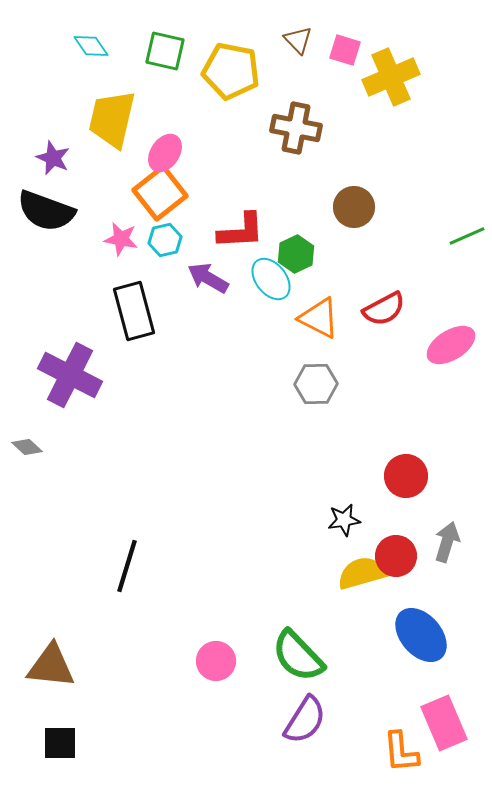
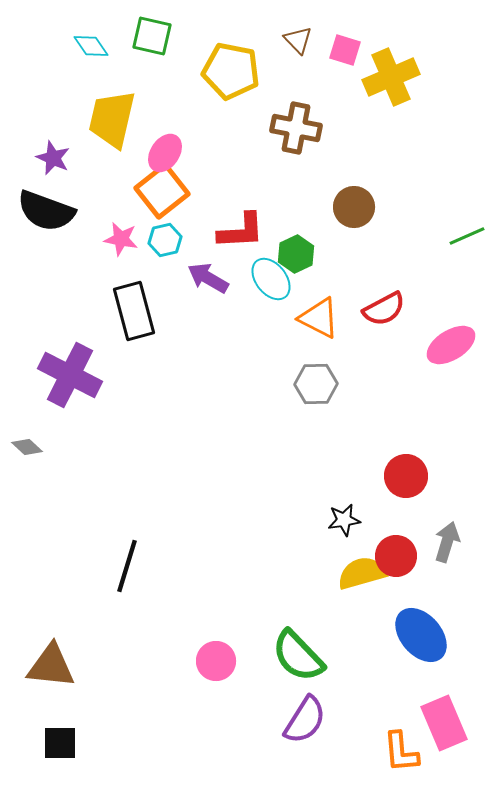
green square at (165, 51): moved 13 px left, 15 px up
orange square at (160, 193): moved 2 px right, 2 px up
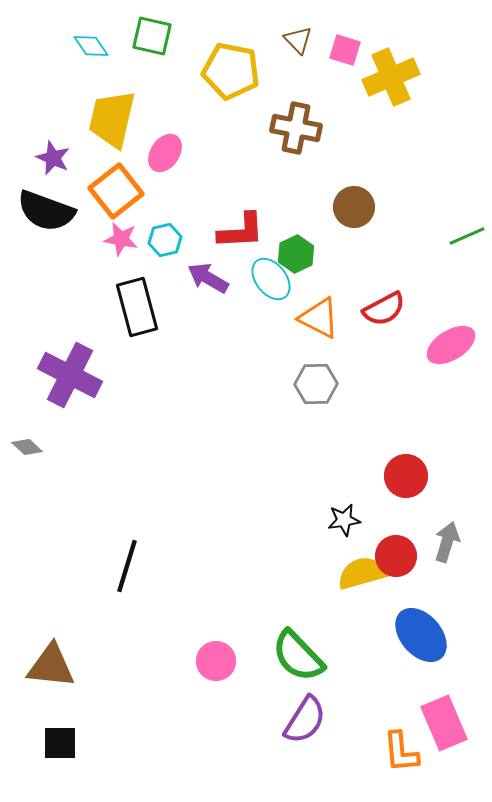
orange square at (162, 191): moved 46 px left
black rectangle at (134, 311): moved 3 px right, 4 px up
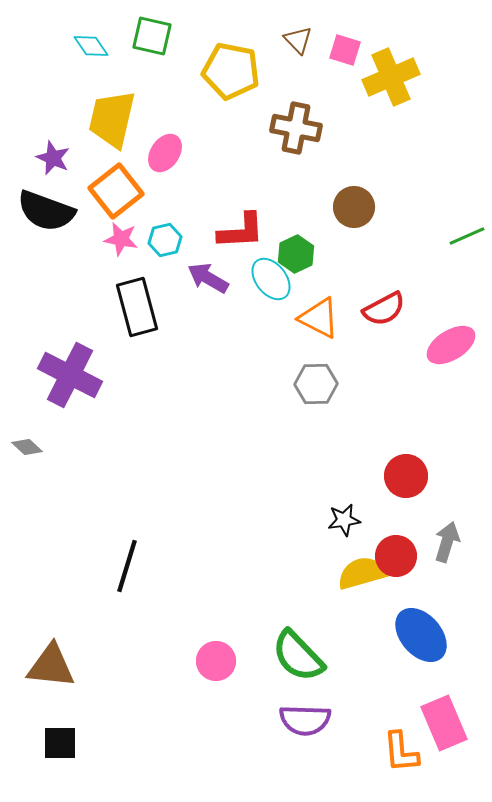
purple semicircle at (305, 720): rotated 60 degrees clockwise
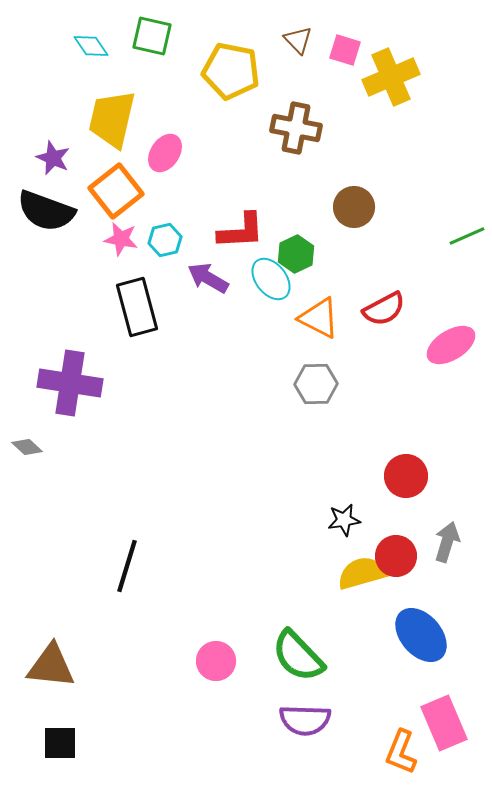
purple cross at (70, 375): moved 8 px down; rotated 18 degrees counterclockwise
orange L-shape at (401, 752): rotated 27 degrees clockwise
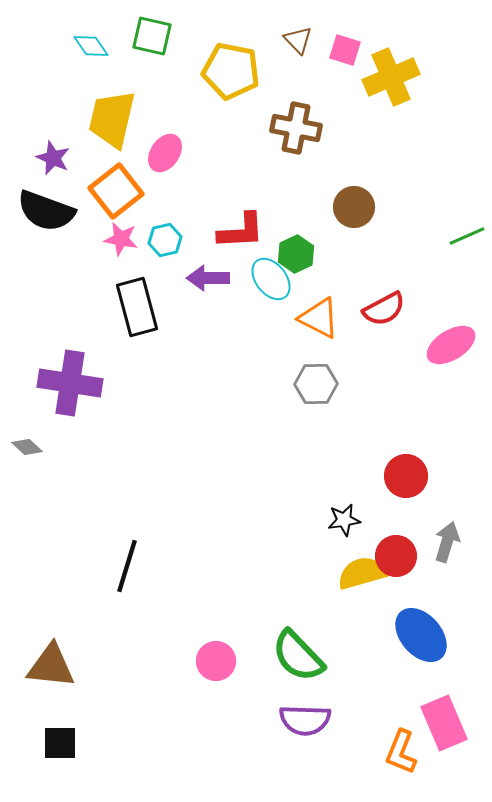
purple arrow at (208, 278): rotated 30 degrees counterclockwise
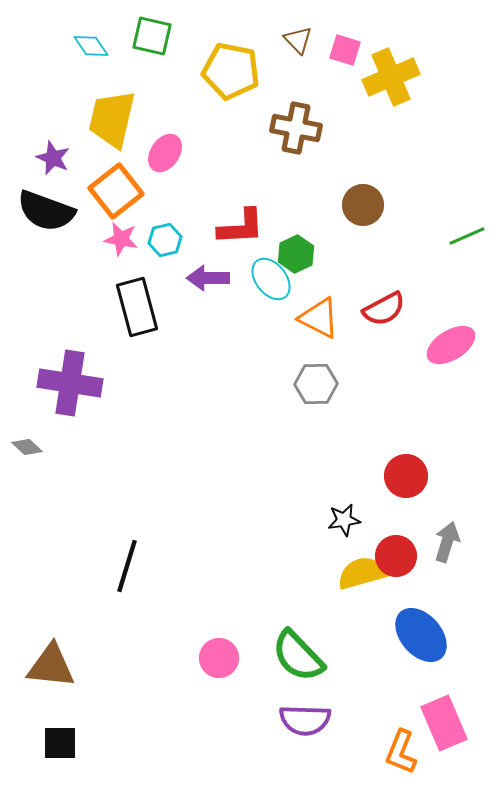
brown circle at (354, 207): moved 9 px right, 2 px up
red L-shape at (241, 231): moved 4 px up
pink circle at (216, 661): moved 3 px right, 3 px up
